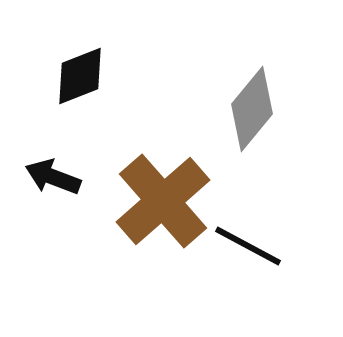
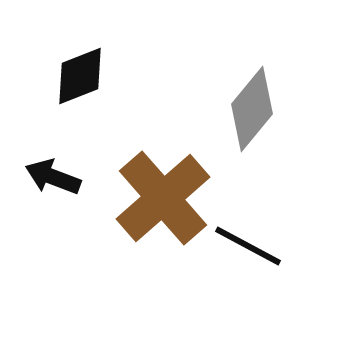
brown cross: moved 3 px up
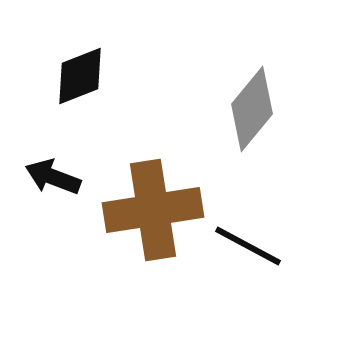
brown cross: moved 10 px left, 12 px down; rotated 32 degrees clockwise
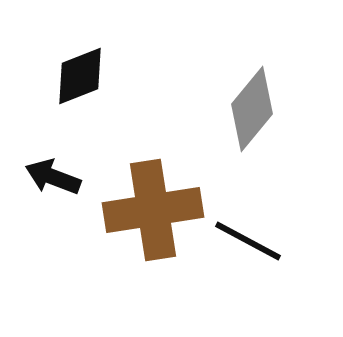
black line: moved 5 px up
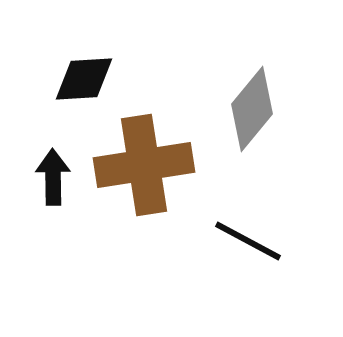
black diamond: moved 4 px right, 3 px down; rotated 18 degrees clockwise
black arrow: rotated 68 degrees clockwise
brown cross: moved 9 px left, 45 px up
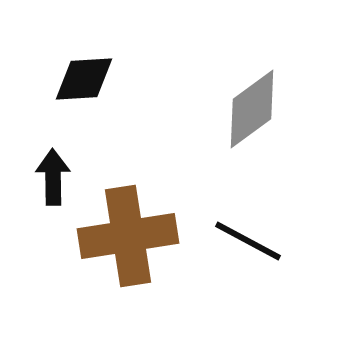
gray diamond: rotated 14 degrees clockwise
brown cross: moved 16 px left, 71 px down
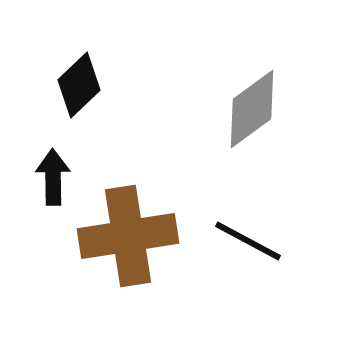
black diamond: moved 5 px left, 6 px down; rotated 40 degrees counterclockwise
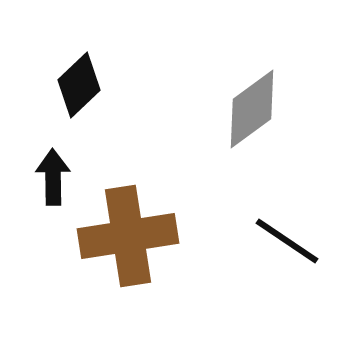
black line: moved 39 px right; rotated 6 degrees clockwise
